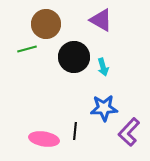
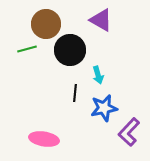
black circle: moved 4 px left, 7 px up
cyan arrow: moved 5 px left, 8 px down
blue star: rotated 8 degrees counterclockwise
black line: moved 38 px up
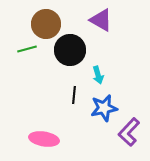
black line: moved 1 px left, 2 px down
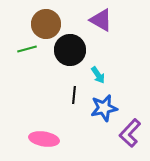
cyan arrow: rotated 18 degrees counterclockwise
purple L-shape: moved 1 px right, 1 px down
